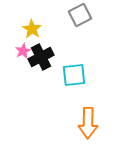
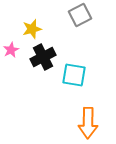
yellow star: rotated 24 degrees clockwise
pink star: moved 12 px left, 1 px up
black cross: moved 2 px right
cyan square: rotated 15 degrees clockwise
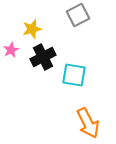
gray square: moved 2 px left
orange arrow: rotated 28 degrees counterclockwise
